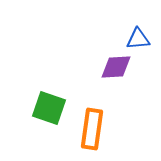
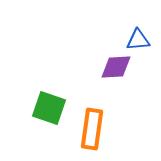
blue triangle: moved 1 px down
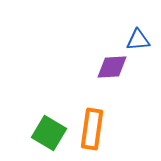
purple diamond: moved 4 px left
green square: moved 25 px down; rotated 12 degrees clockwise
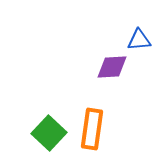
blue triangle: moved 1 px right
green square: rotated 12 degrees clockwise
